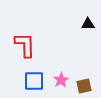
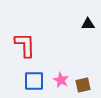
pink star: rotated 14 degrees counterclockwise
brown square: moved 1 px left, 1 px up
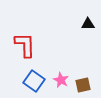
blue square: rotated 35 degrees clockwise
